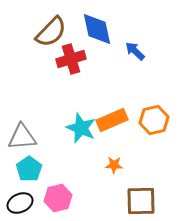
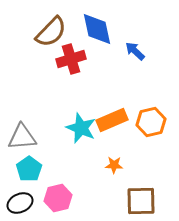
orange hexagon: moved 3 px left, 2 px down
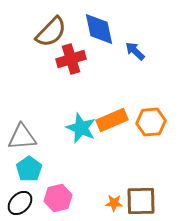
blue diamond: moved 2 px right
orange hexagon: rotated 8 degrees clockwise
orange star: moved 38 px down
black ellipse: rotated 20 degrees counterclockwise
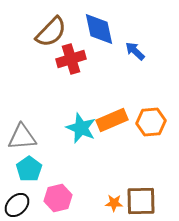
black ellipse: moved 3 px left, 2 px down
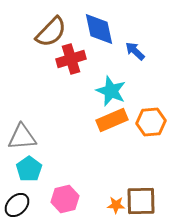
cyan star: moved 30 px right, 37 px up
pink hexagon: moved 7 px right, 1 px down
orange star: moved 2 px right, 2 px down
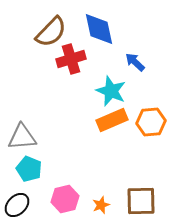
blue arrow: moved 11 px down
cyan pentagon: rotated 15 degrees counterclockwise
orange star: moved 15 px left; rotated 24 degrees counterclockwise
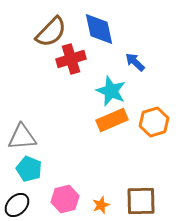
orange hexagon: moved 3 px right; rotated 12 degrees counterclockwise
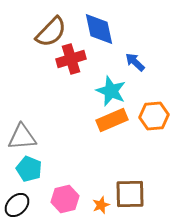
orange hexagon: moved 6 px up; rotated 12 degrees clockwise
brown square: moved 11 px left, 7 px up
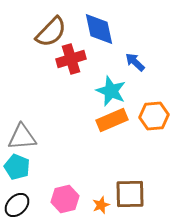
cyan pentagon: moved 12 px left, 2 px up
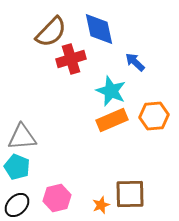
pink hexagon: moved 8 px left, 1 px up
